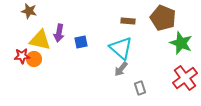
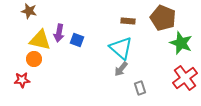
blue square: moved 4 px left, 2 px up; rotated 32 degrees clockwise
red star: moved 24 px down
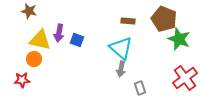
brown pentagon: moved 1 px right, 1 px down
green star: moved 2 px left, 4 px up
gray arrow: rotated 28 degrees counterclockwise
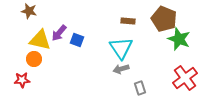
purple arrow: rotated 30 degrees clockwise
cyan triangle: rotated 15 degrees clockwise
gray arrow: rotated 63 degrees clockwise
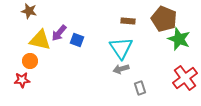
orange circle: moved 4 px left, 2 px down
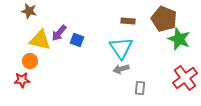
gray rectangle: rotated 24 degrees clockwise
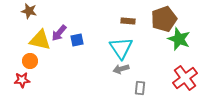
brown pentagon: rotated 30 degrees clockwise
blue square: rotated 32 degrees counterclockwise
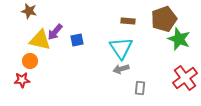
purple arrow: moved 4 px left, 1 px up
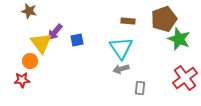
yellow triangle: moved 1 px right, 3 px down; rotated 40 degrees clockwise
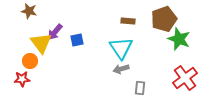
red star: moved 1 px up
